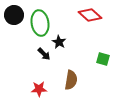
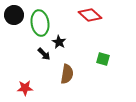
brown semicircle: moved 4 px left, 6 px up
red star: moved 14 px left, 1 px up
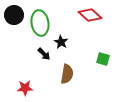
black star: moved 2 px right
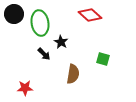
black circle: moved 1 px up
brown semicircle: moved 6 px right
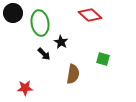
black circle: moved 1 px left, 1 px up
